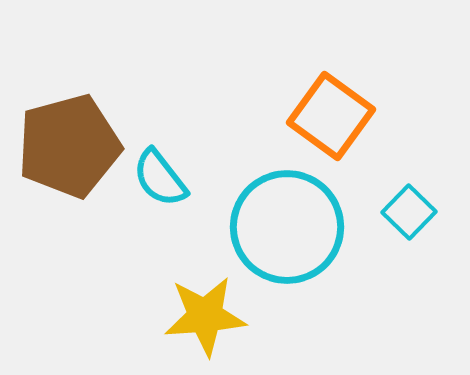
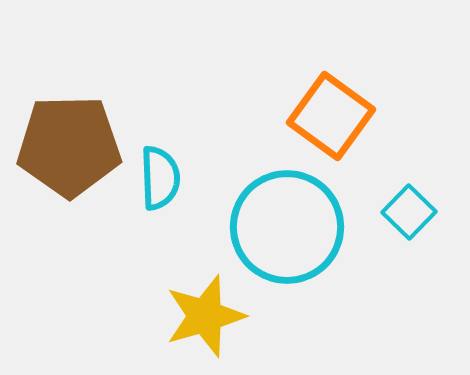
brown pentagon: rotated 14 degrees clockwise
cyan semicircle: rotated 144 degrees counterclockwise
yellow star: rotated 12 degrees counterclockwise
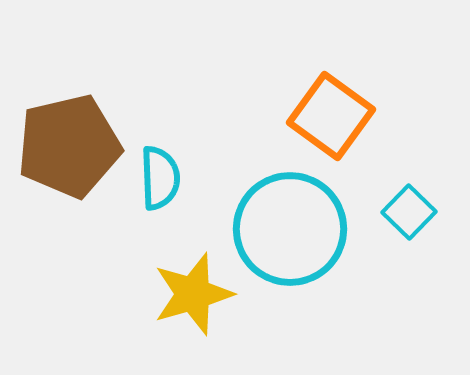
brown pentagon: rotated 12 degrees counterclockwise
cyan circle: moved 3 px right, 2 px down
yellow star: moved 12 px left, 22 px up
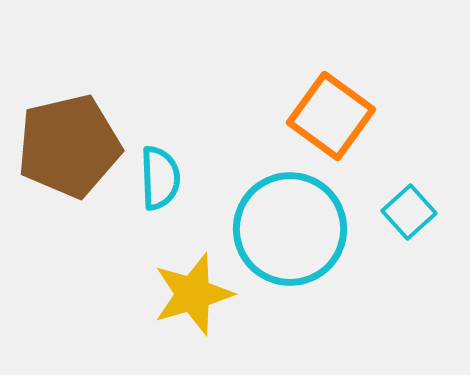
cyan square: rotated 4 degrees clockwise
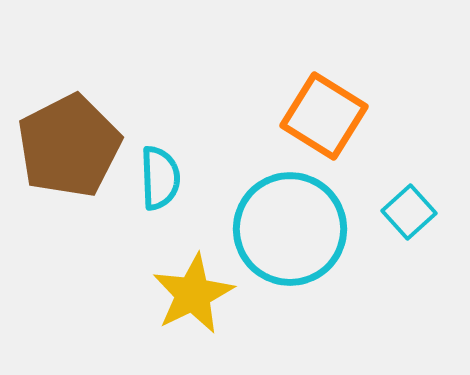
orange square: moved 7 px left; rotated 4 degrees counterclockwise
brown pentagon: rotated 14 degrees counterclockwise
yellow star: rotated 10 degrees counterclockwise
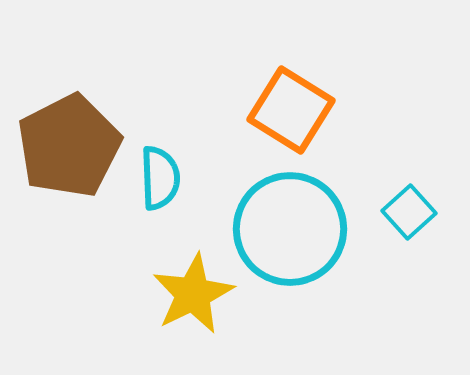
orange square: moved 33 px left, 6 px up
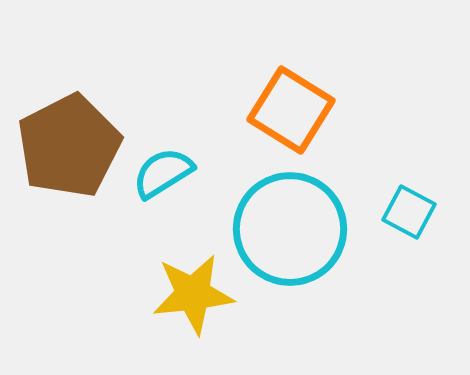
cyan semicircle: moved 3 px right, 5 px up; rotated 120 degrees counterclockwise
cyan square: rotated 20 degrees counterclockwise
yellow star: rotated 20 degrees clockwise
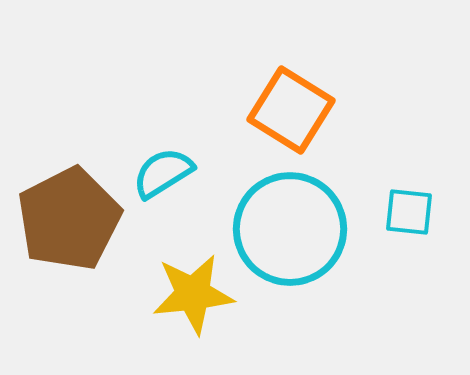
brown pentagon: moved 73 px down
cyan square: rotated 22 degrees counterclockwise
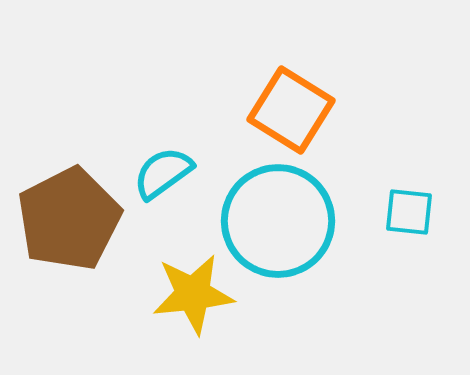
cyan semicircle: rotated 4 degrees counterclockwise
cyan circle: moved 12 px left, 8 px up
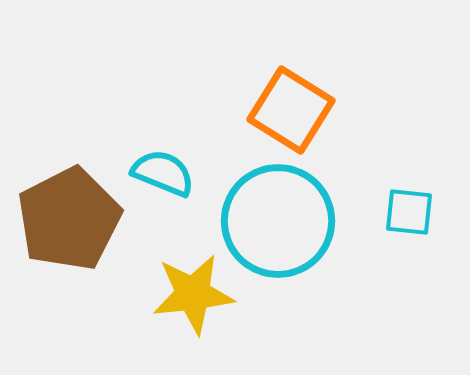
cyan semicircle: rotated 58 degrees clockwise
